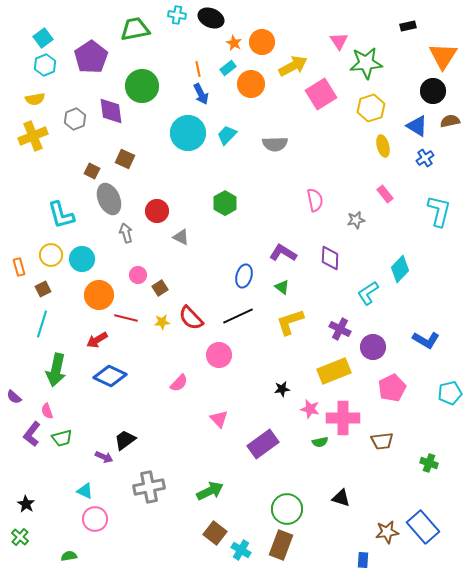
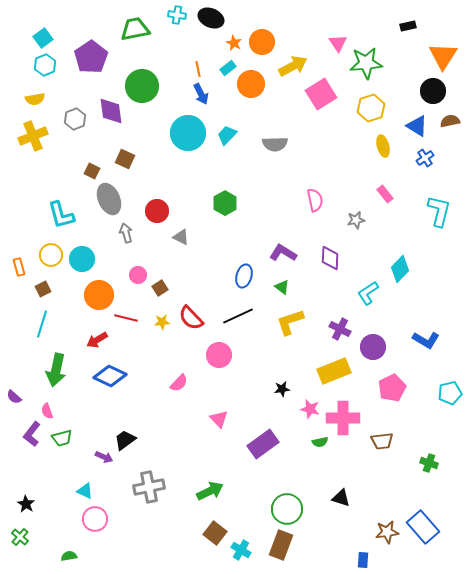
pink triangle at (339, 41): moved 1 px left, 2 px down
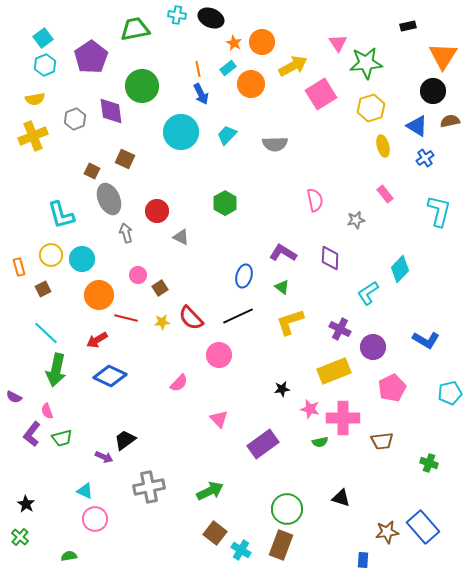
cyan circle at (188, 133): moved 7 px left, 1 px up
cyan line at (42, 324): moved 4 px right, 9 px down; rotated 64 degrees counterclockwise
purple semicircle at (14, 397): rotated 14 degrees counterclockwise
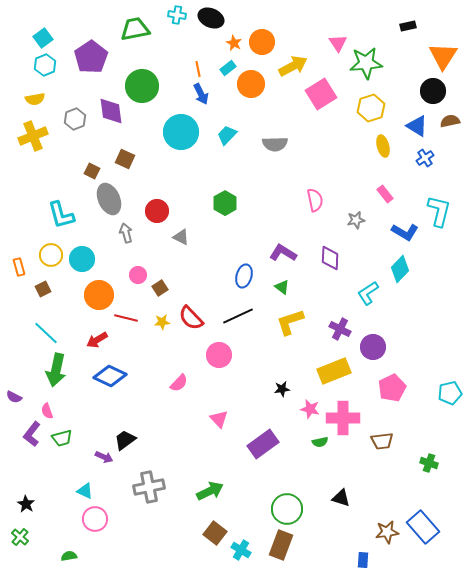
blue L-shape at (426, 340): moved 21 px left, 108 px up
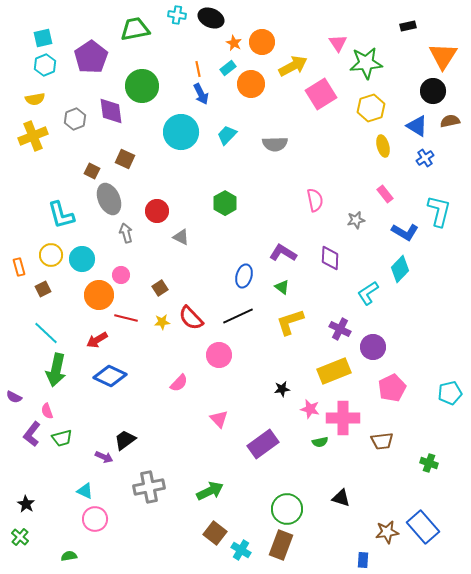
cyan square at (43, 38): rotated 24 degrees clockwise
pink circle at (138, 275): moved 17 px left
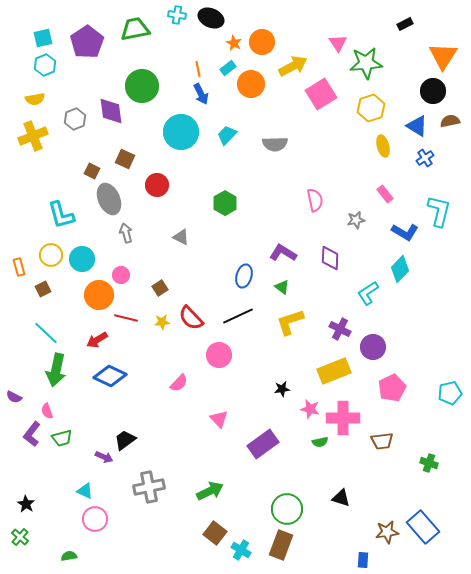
black rectangle at (408, 26): moved 3 px left, 2 px up; rotated 14 degrees counterclockwise
purple pentagon at (91, 57): moved 4 px left, 15 px up
red circle at (157, 211): moved 26 px up
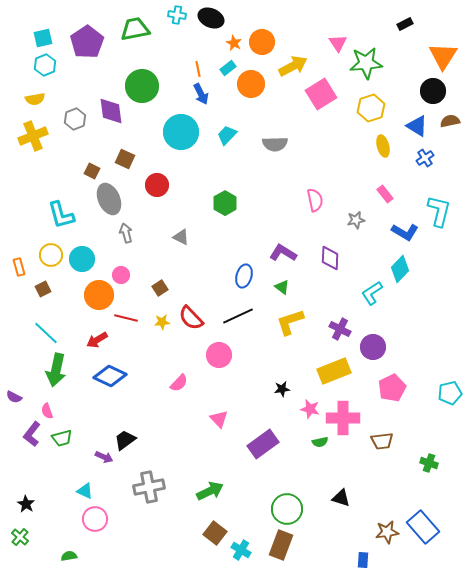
cyan L-shape at (368, 293): moved 4 px right
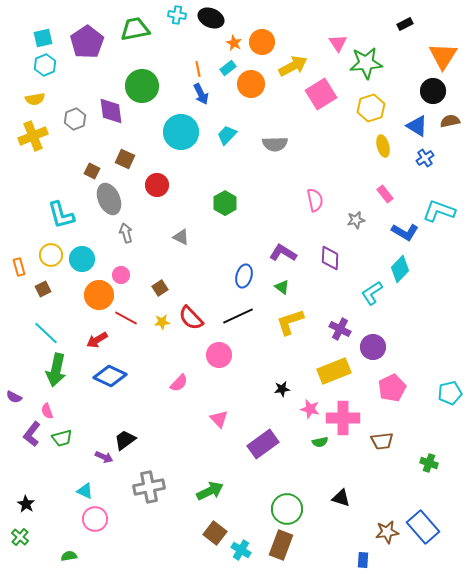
cyan L-shape at (439, 211): rotated 84 degrees counterclockwise
red line at (126, 318): rotated 15 degrees clockwise
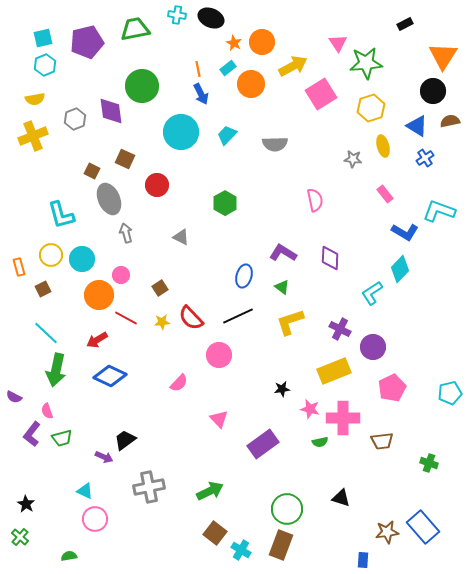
purple pentagon at (87, 42): rotated 20 degrees clockwise
gray star at (356, 220): moved 3 px left, 61 px up; rotated 18 degrees clockwise
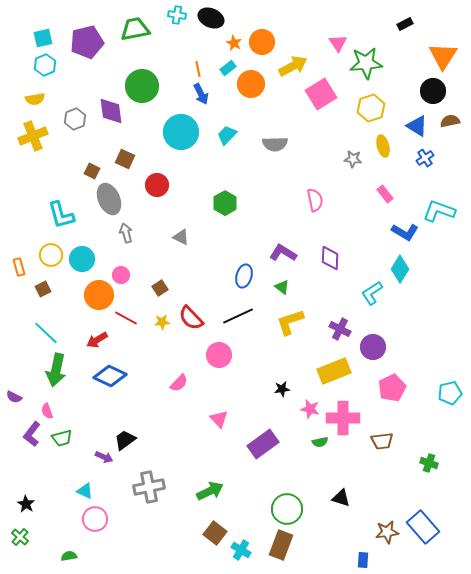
cyan diamond at (400, 269): rotated 12 degrees counterclockwise
